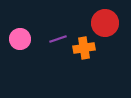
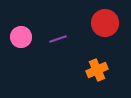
pink circle: moved 1 px right, 2 px up
orange cross: moved 13 px right, 22 px down; rotated 15 degrees counterclockwise
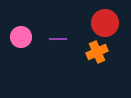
purple line: rotated 18 degrees clockwise
orange cross: moved 18 px up
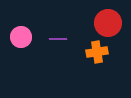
red circle: moved 3 px right
orange cross: rotated 15 degrees clockwise
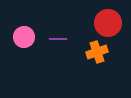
pink circle: moved 3 px right
orange cross: rotated 10 degrees counterclockwise
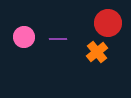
orange cross: rotated 20 degrees counterclockwise
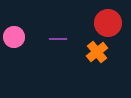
pink circle: moved 10 px left
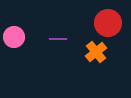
orange cross: moved 1 px left
